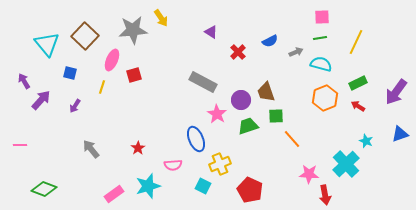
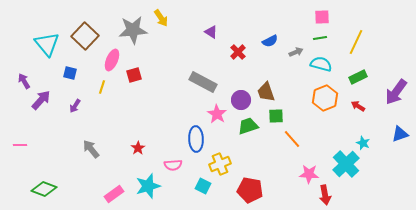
green rectangle at (358, 83): moved 6 px up
blue ellipse at (196, 139): rotated 20 degrees clockwise
cyan star at (366, 141): moved 3 px left, 2 px down
red pentagon at (250, 190): rotated 15 degrees counterclockwise
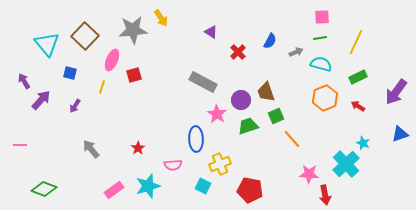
blue semicircle at (270, 41): rotated 35 degrees counterclockwise
green square at (276, 116): rotated 21 degrees counterclockwise
pink rectangle at (114, 194): moved 4 px up
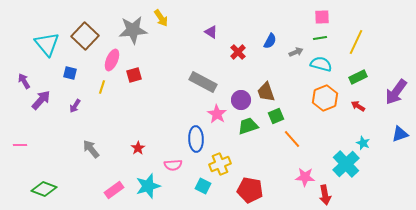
pink star at (309, 174): moved 4 px left, 3 px down
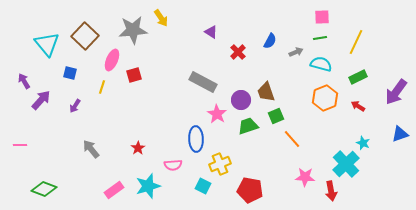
red arrow at (325, 195): moved 6 px right, 4 px up
